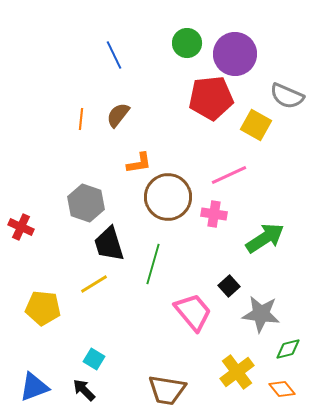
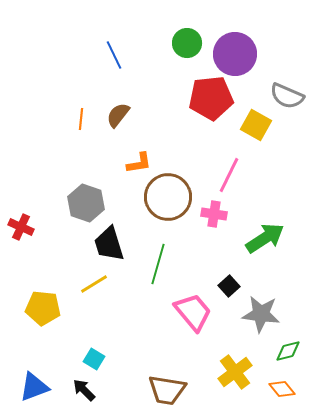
pink line: rotated 39 degrees counterclockwise
green line: moved 5 px right
green diamond: moved 2 px down
yellow cross: moved 2 px left
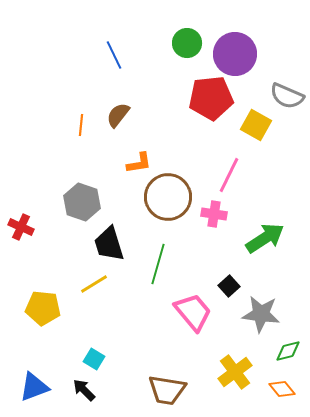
orange line: moved 6 px down
gray hexagon: moved 4 px left, 1 px up
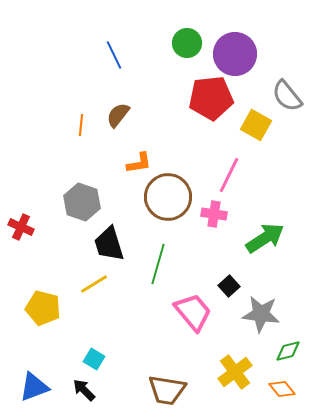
gray semicircle: rotated 28 degrees clockwise
yellow pentagon: rotated 8 degrees clockwise
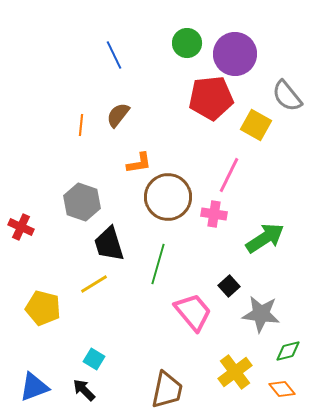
brown trapezoid: rotated 87 degrees counterclockwise
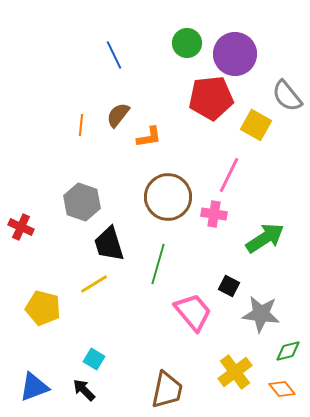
orange L-shape: moved 10 px right, 26 px up
black square: rotated 20 degrees counterclockwise
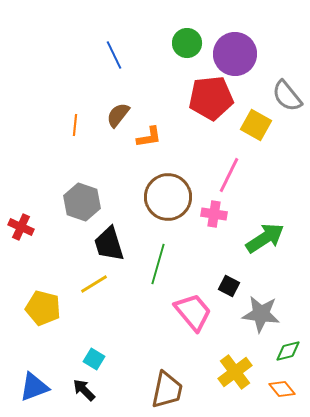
orange line: moved 6 px left
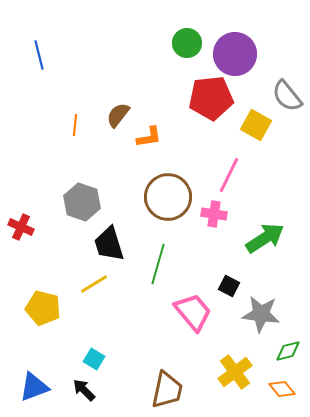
blue line: moved 75 px left; rotated 12 degrees clockwise
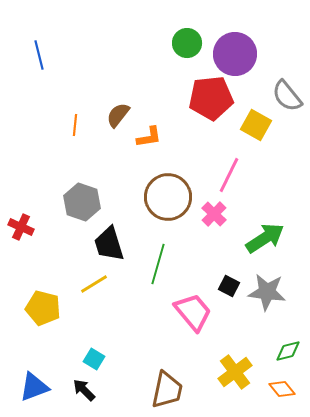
pink cross: rotated 35 degrees clockwise
gray star: moved 6 px right, 22 px up
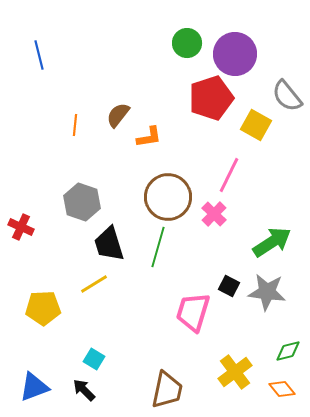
red pentagon: rotated 12 degrees counterclockwise
green arrow: moved 7 px right, 4 px down
green line: moved 17 px up
yellow pentagon: rotated 16 degrees counterclockwise
pink trapezoid: rotated 123 degrees counterclockwise
